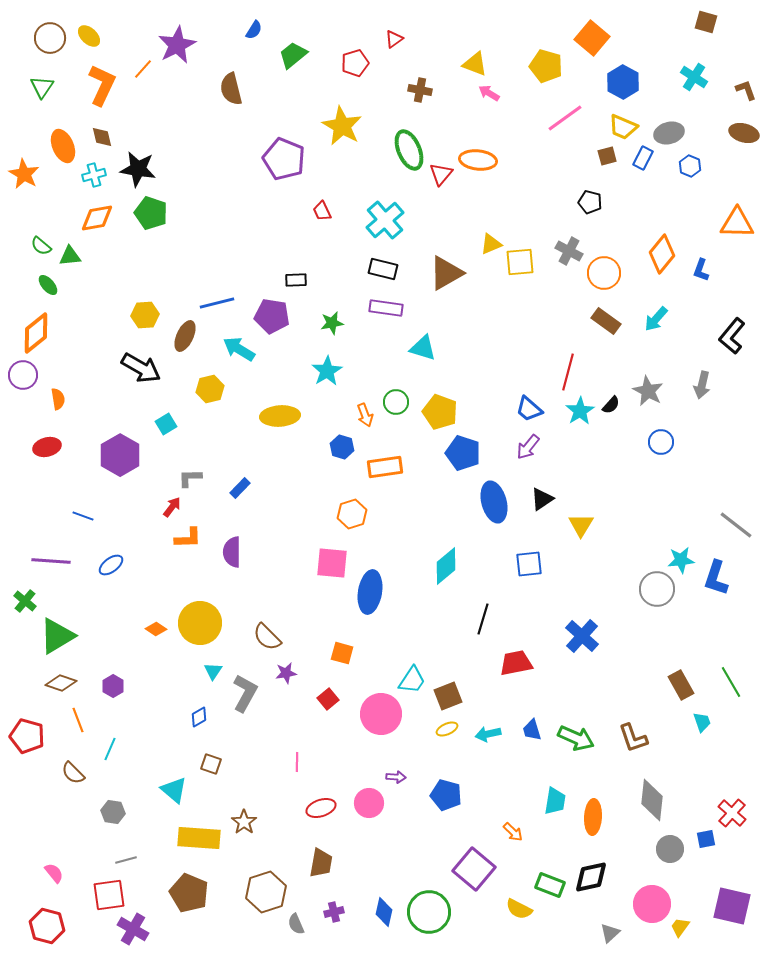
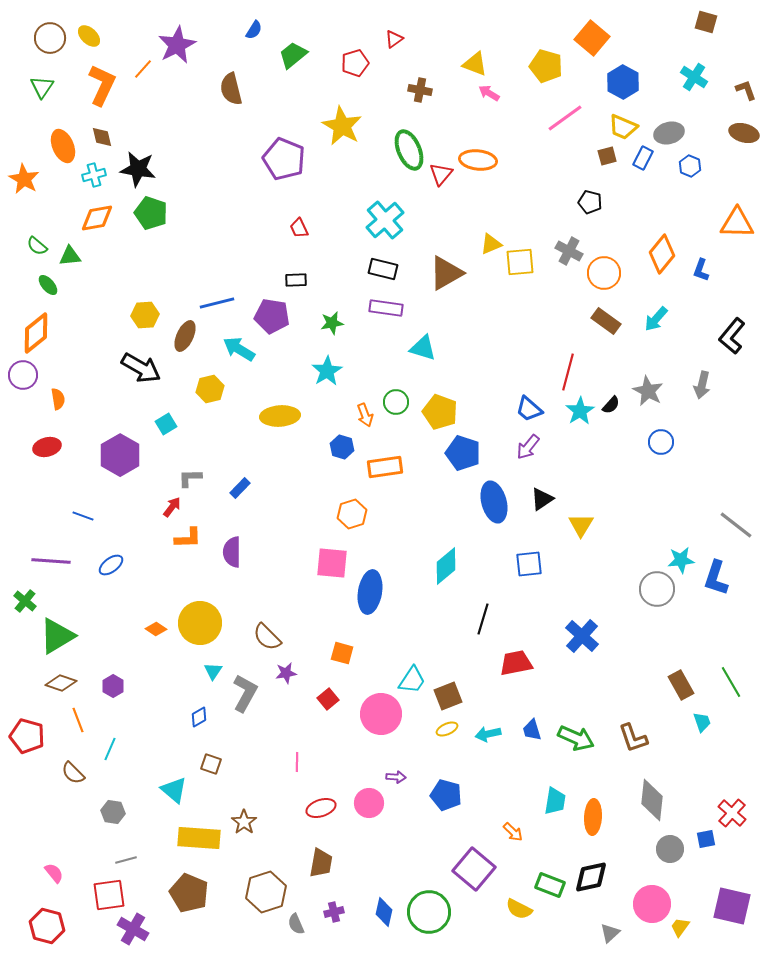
orange star at (24, 174): moved 5 px down
red trapezoid at (322, 211): moved 23 px left, 17 px down
green semicircle at (41, 246): moved 4 px left
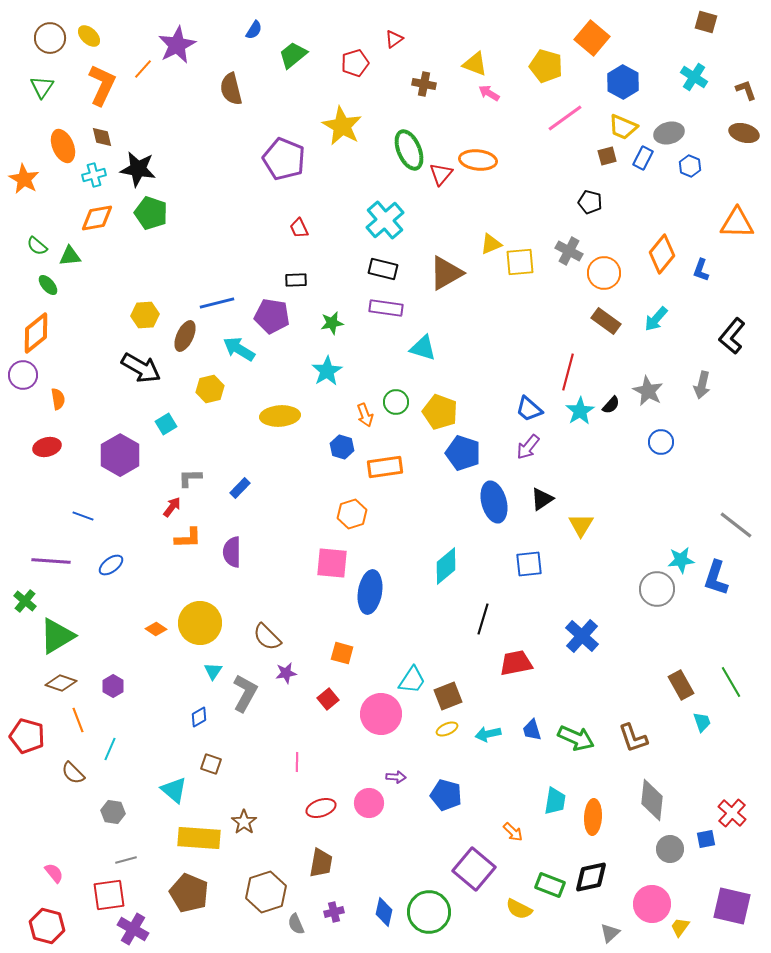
brown cross at (420, 90): moved 4 px right, 6 px up
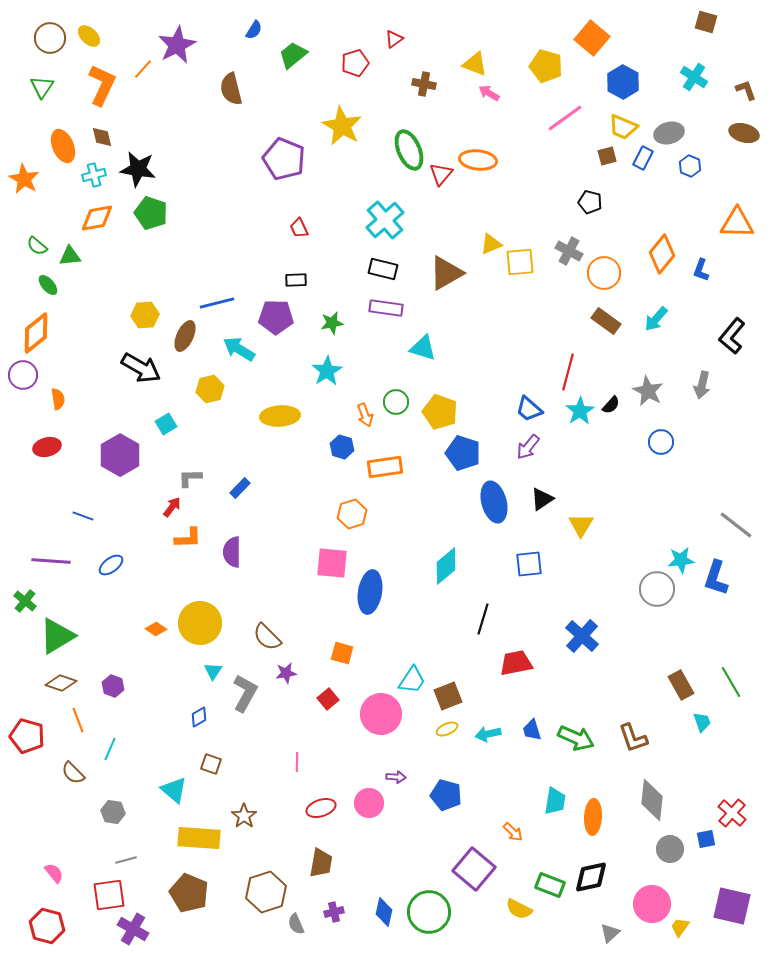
purple pentagon at (272, 316): moved 4 px right, 1 px down; rotated 8 degrees counterclockwise
purple hexagon at (113, 686): rotated 10 degrees counterclockwise
brown star at (244, 822): moved 6 px up
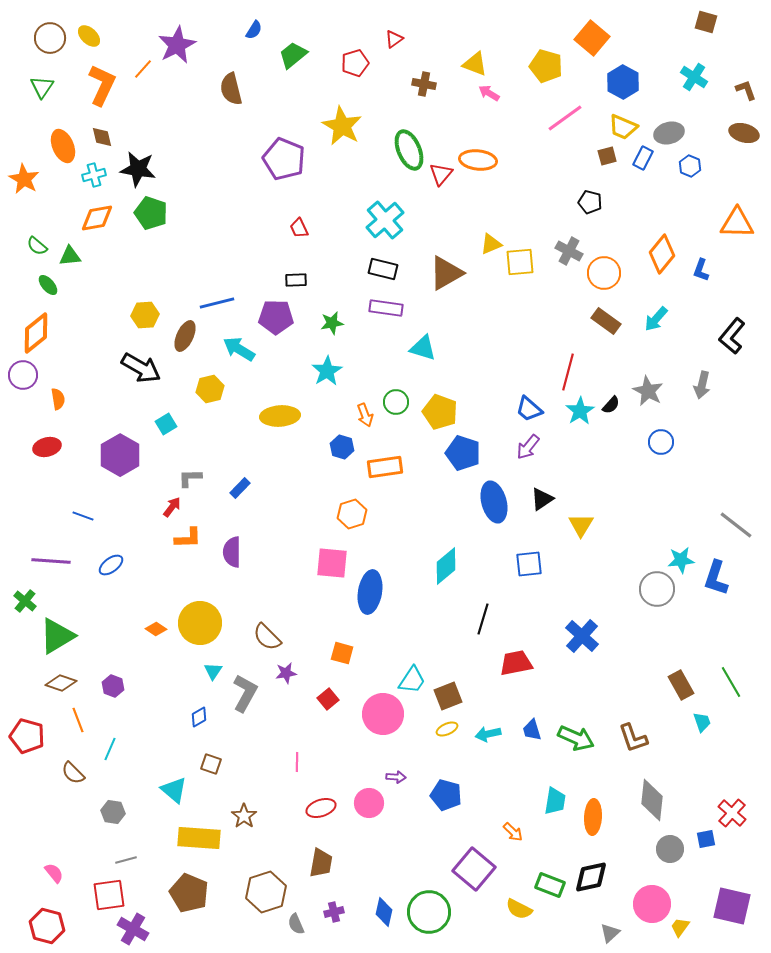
pink circle at (381, 714): moved 2 px right
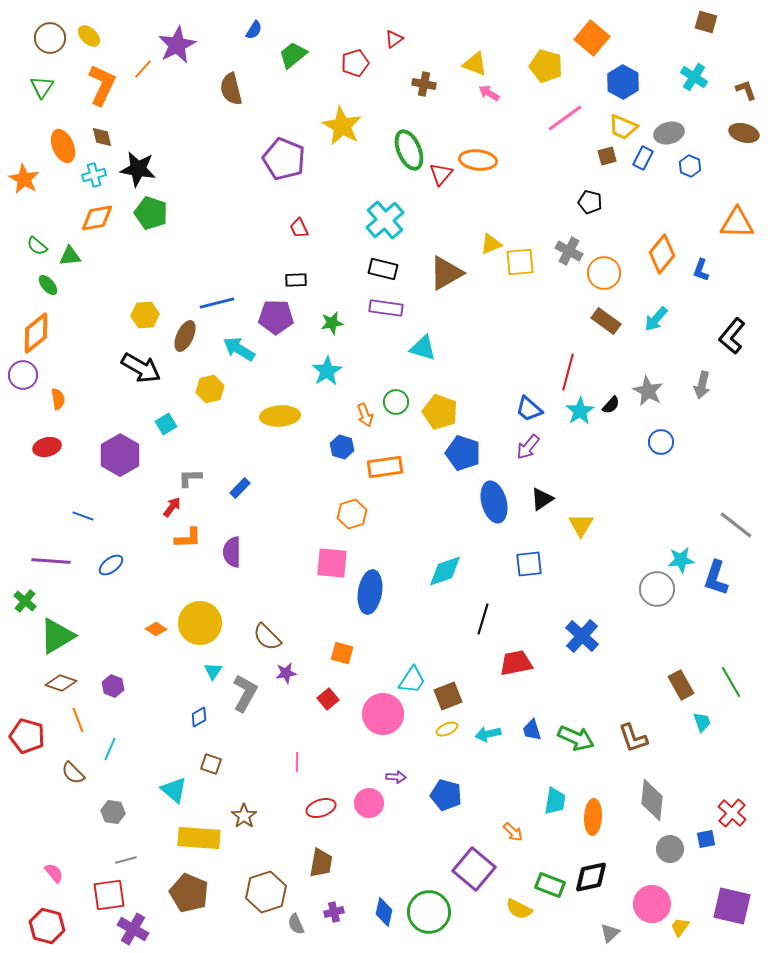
cyan diamond at (446, 566): moved 1 px left, 5 px down; rotated 21 degrees clockwise
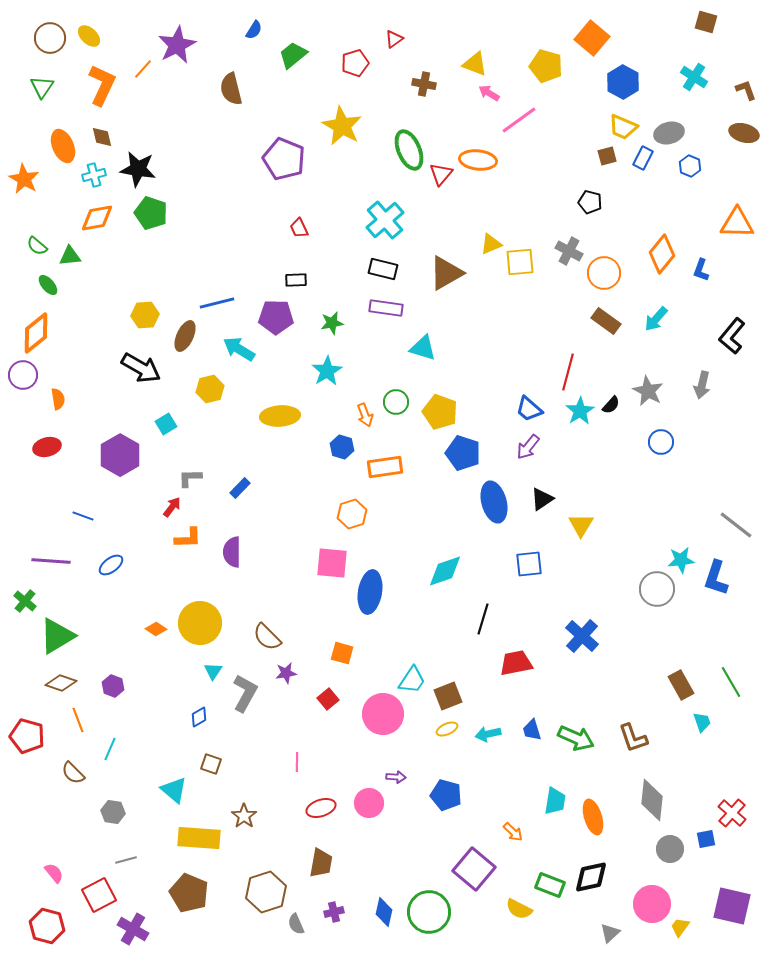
pink line at (565, 118): moved 46 px left, 2 px down
orange ellipse at (593, 817): rotated 20 degrees counterclockwise
red square at (109, 895): moved 10 px left; rotated 20 degrees counterclockwise
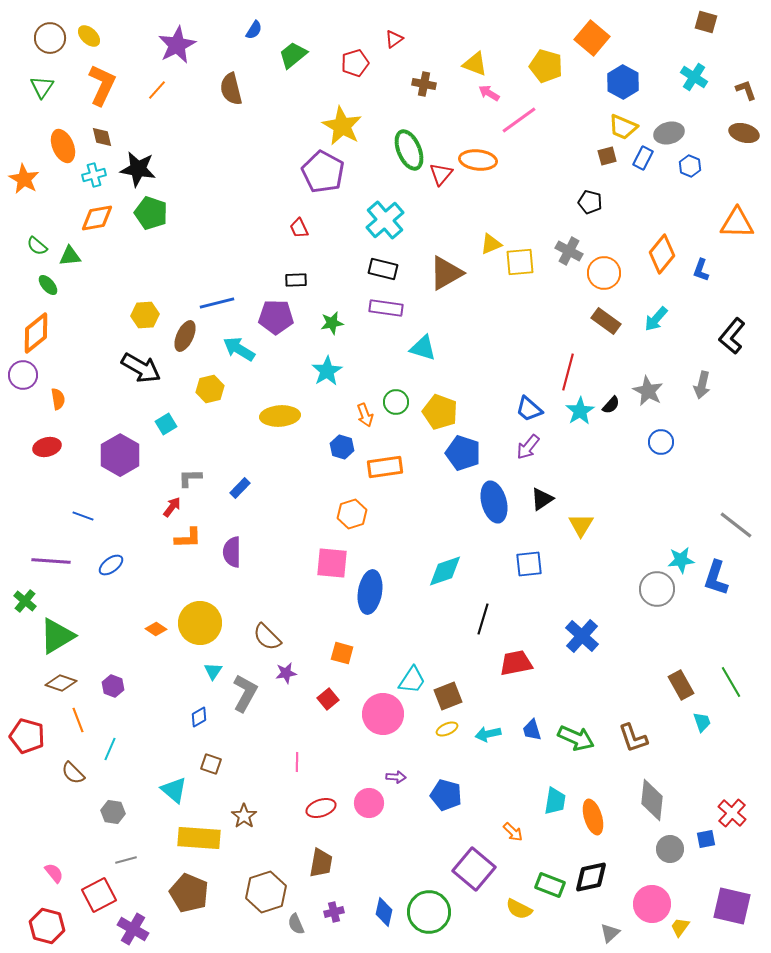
orange line at (143, 69): moved 14 px right, 21 px down
purple pentagon at (284, 159): moved 39 px right, 13 px down; rotated 6 degrees clockwise
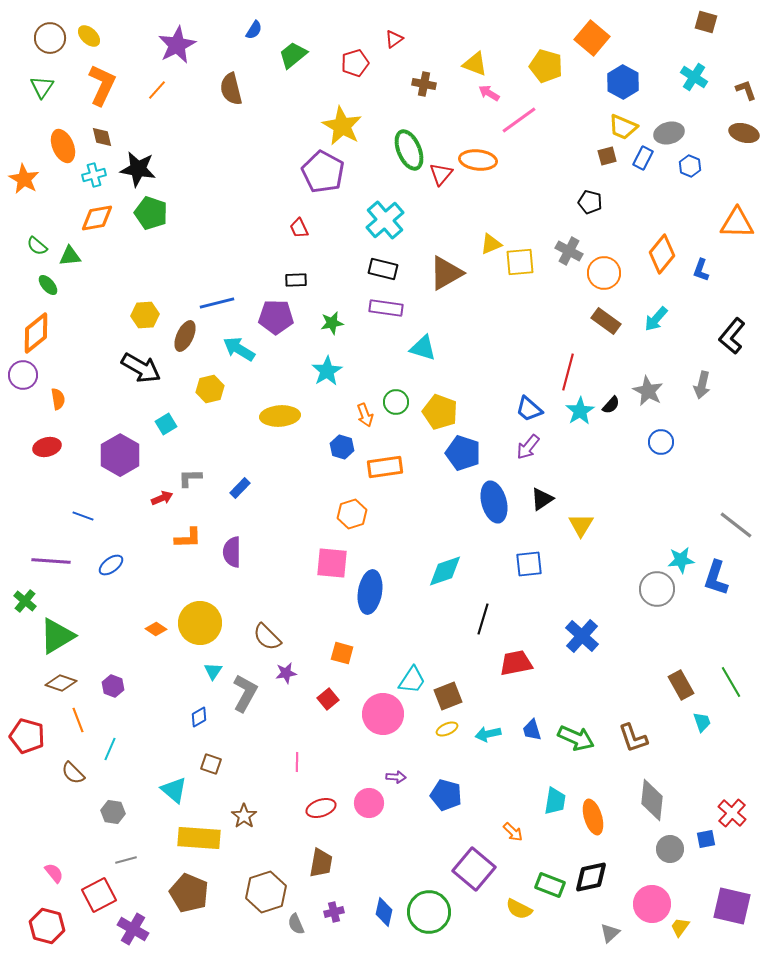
red arrow at (172, 507): moved 10 px left, 9 px up; rotated 30 degrees clockwise
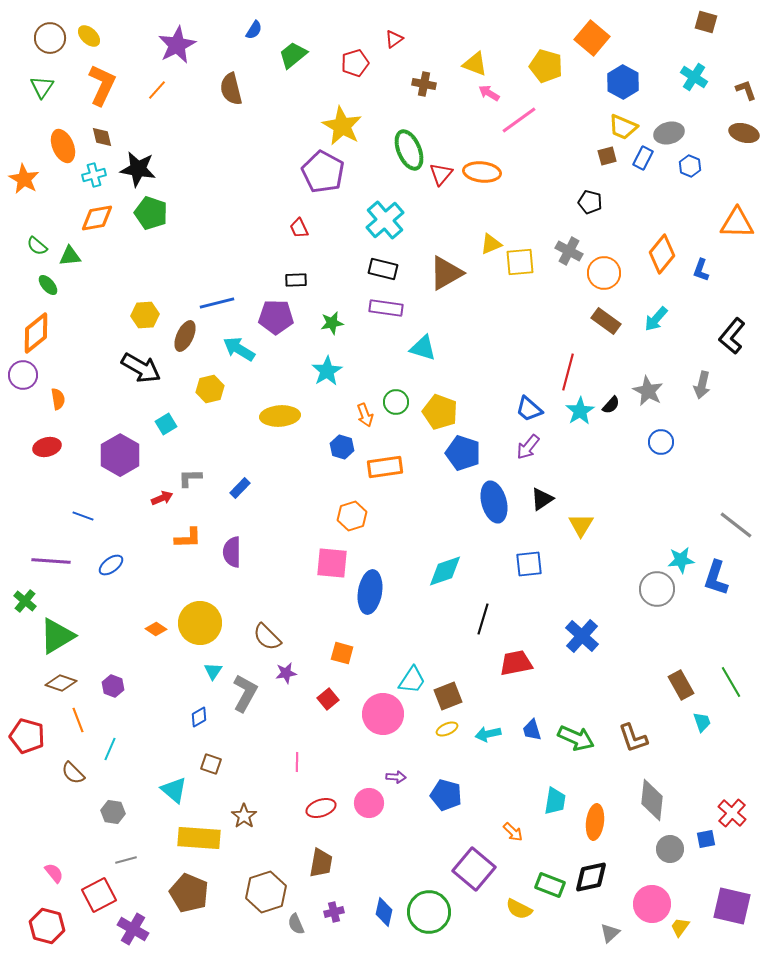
orange ellipse at (478, 160): moved 4 px right, 12 px down
orange hexagon at (352, 514): moved 2 px down
orange ellipse at (593, 817): moved 2 px right, 5 px down; rotated 24 degrees clockwise
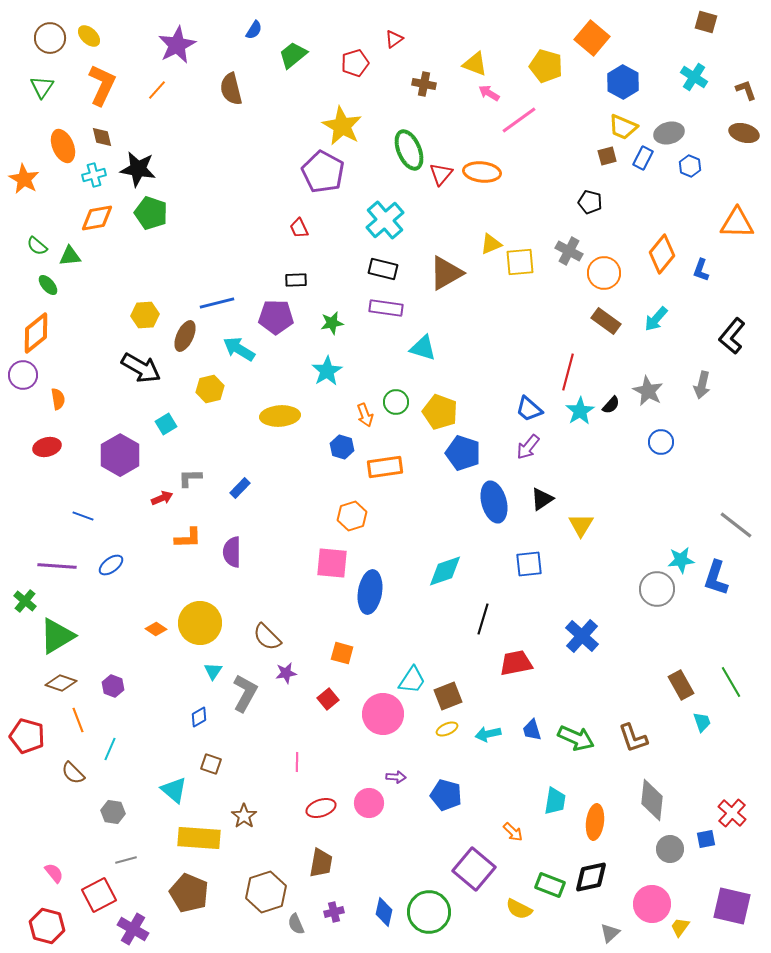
purple line at (51, 561): moved 6 px right, 5 px down
